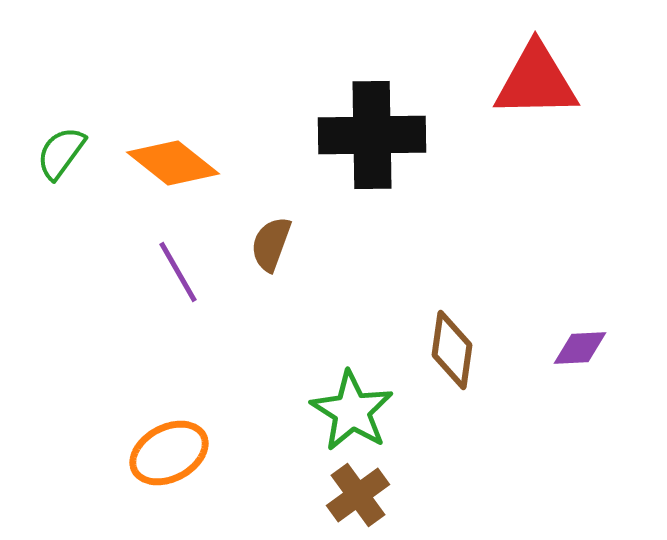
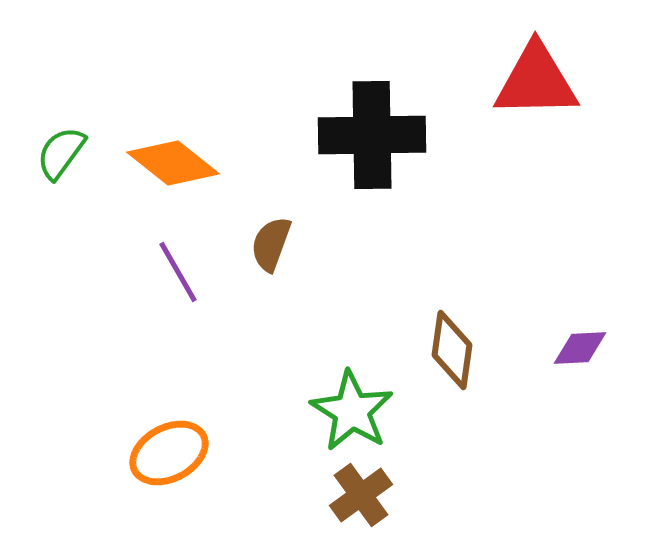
brown cross: moved 3 px right
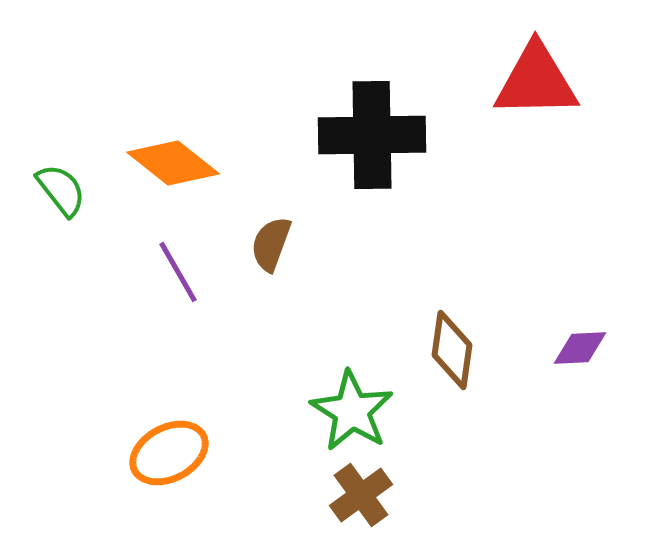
green semicircle: moved 37 px down; rotated 106 degrees clockwise
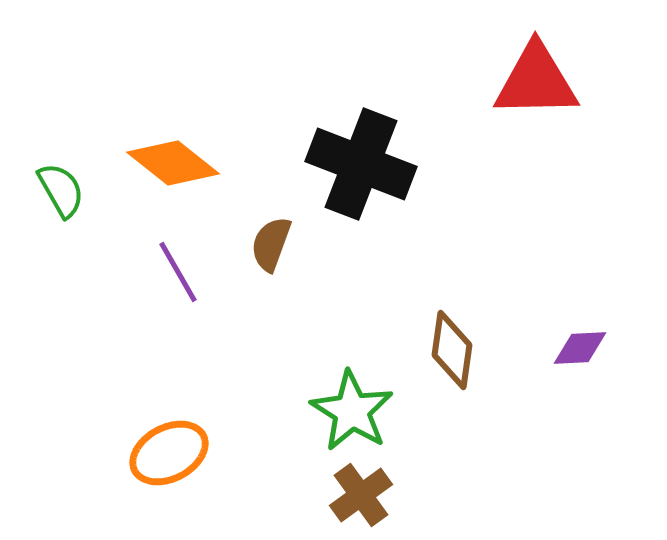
black cross: moved 11 px left, 29 px down; rotated 22 degrees clockwise
green semicircle: rotated 8 degrees clockwise
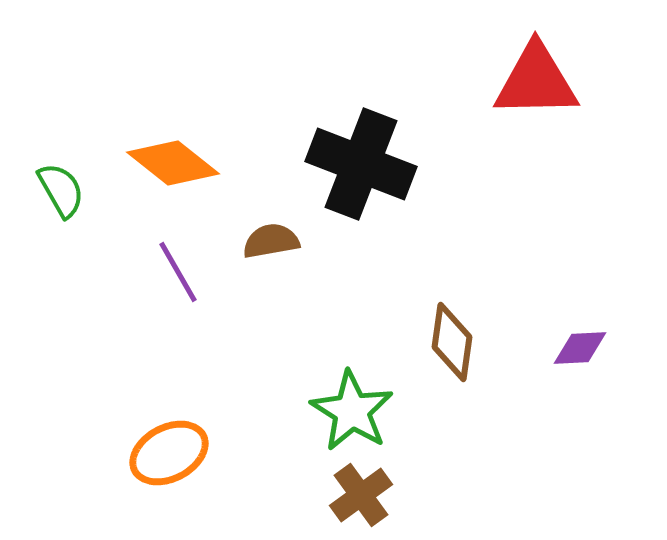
brown semicircle: moved 3 px up; rotated 60 degrees clockwise
brown diamond: moved 8 px up
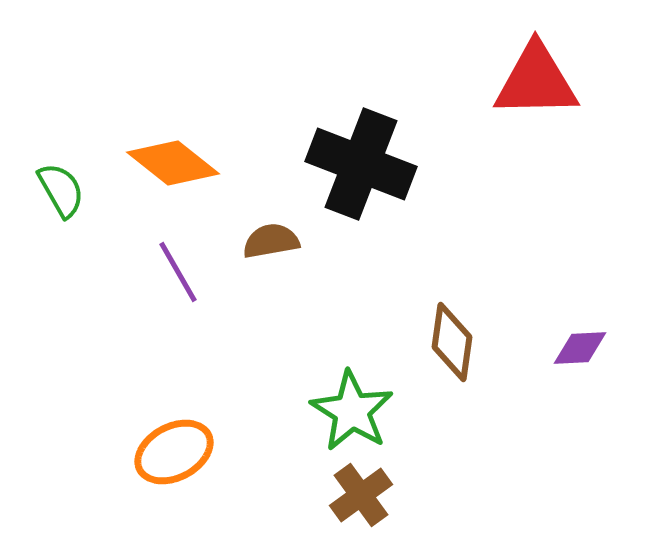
orange ellipse: moved 5 px right, 1 px up
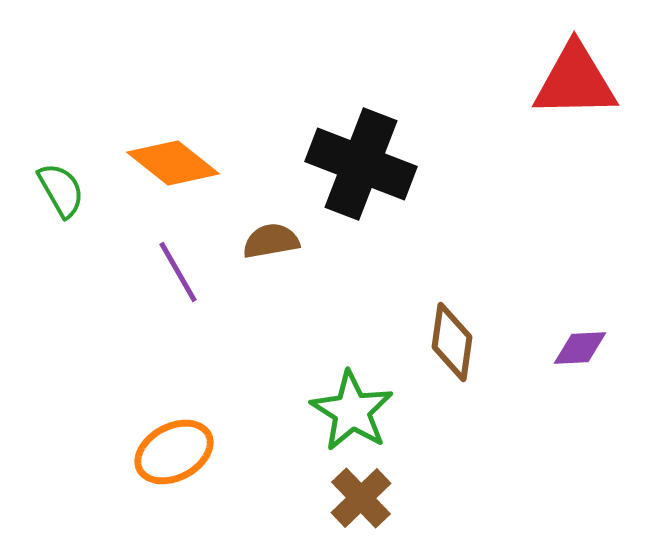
red triangle: moved 39 px right
brown cross: moved 3 px down; rotated 8 degrees counterclockwise
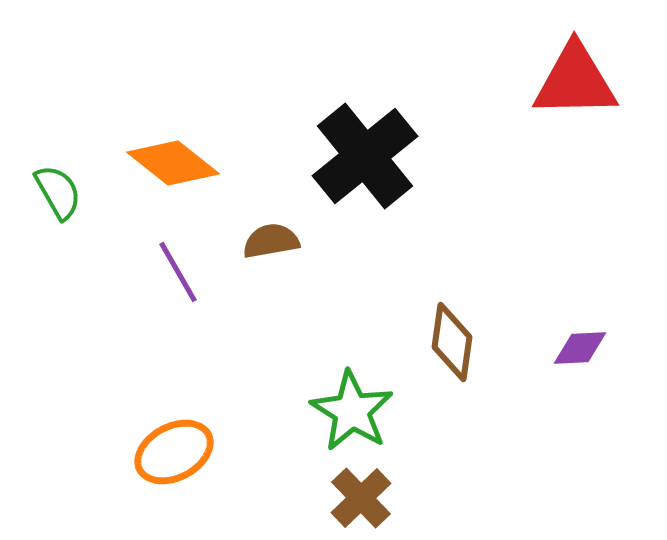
black cross: moved 4 px right, 8 px up; rotated 30 degrees clockwise
green semicircle: moved 3 px left, 2 px down
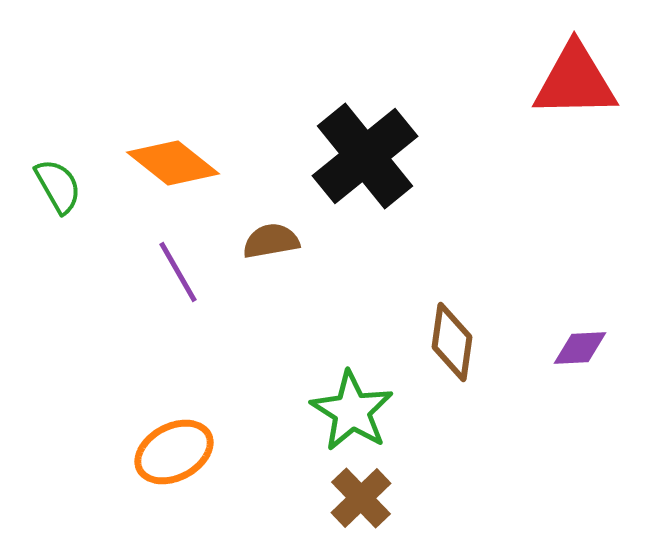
green semicircle: moved 6 px up
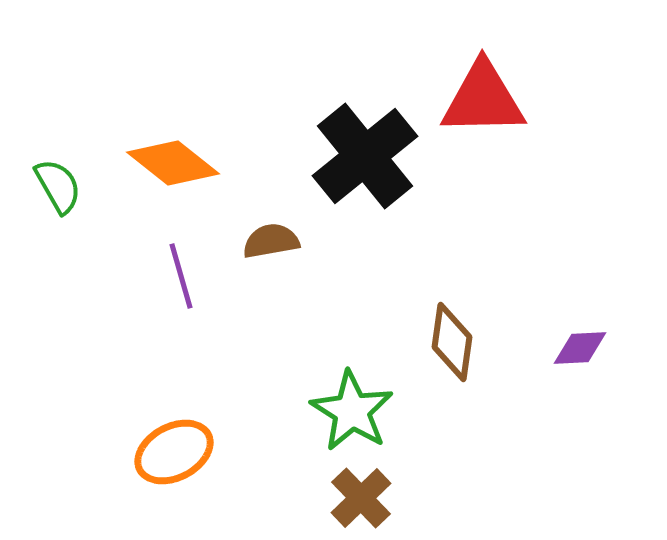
red triangle: moved 92 px left, 18 px down
purple line: moved 3 px right, 4 px down; rotated 14 degrees clockwise
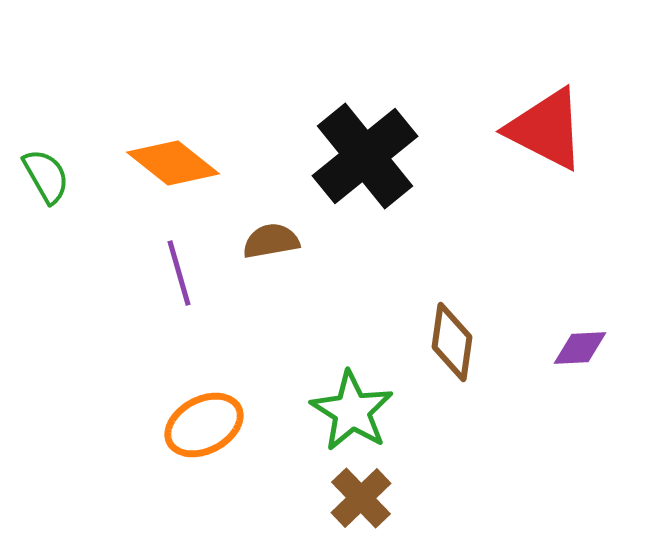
red triangle: moved 63 px right, 30 px down; rotated 28 degrees clockwise
green semicircle: moved 12 px left, 10 px up
purple line: moved 2 px left, 3 px up
orange ellipse: moved 30 px right, 27 px up
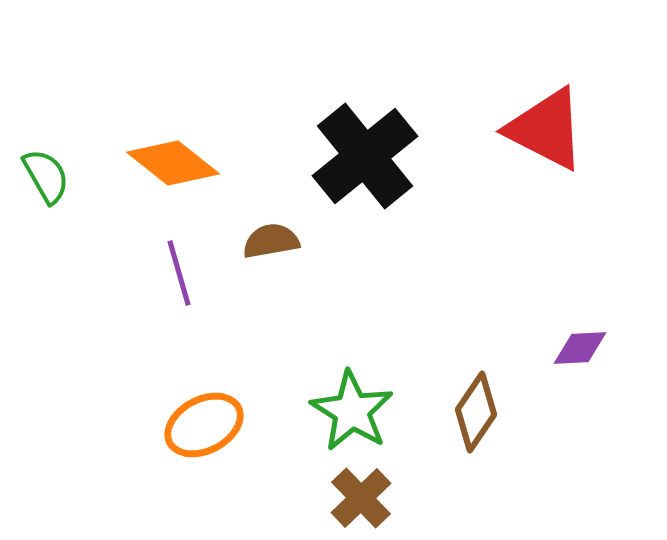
brown diamond: moved 24 px right, 70 px down; rotated 26 degrees clockwise
